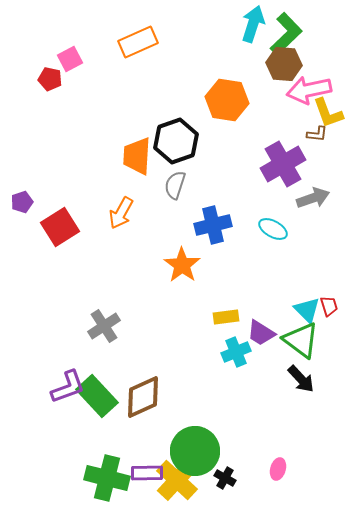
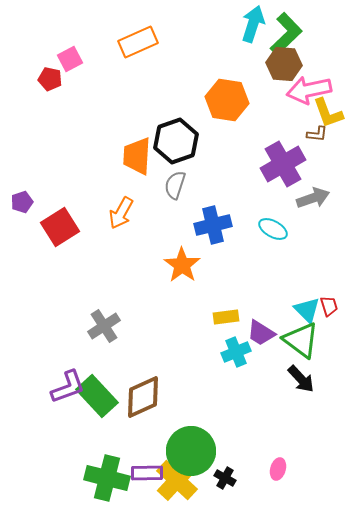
green circle: moved 4 px left
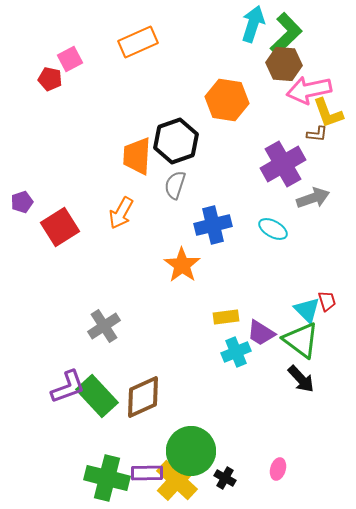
red trapezoid: moved 2 px left, 5 px up
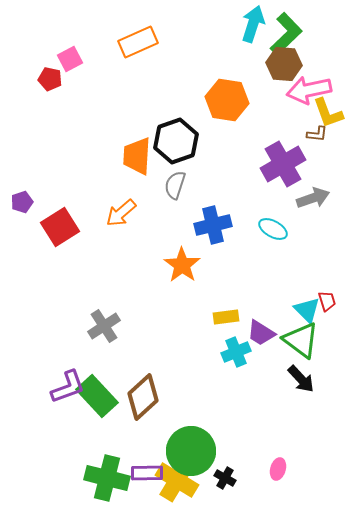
orange arrow: rotated 20 degrees clockwise
brown diamond: rotated 18 degrees counterclockwise
yellow cross: rotated 12 degrees counterclockwise
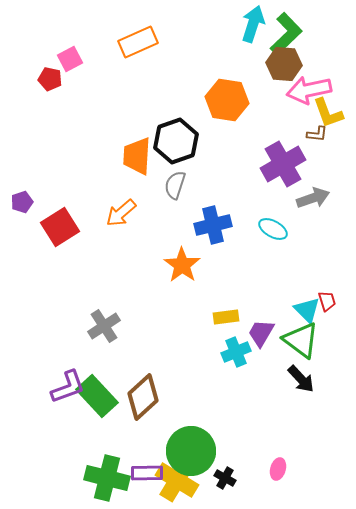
purple trapezoid: rotated 88 degrees clockwise
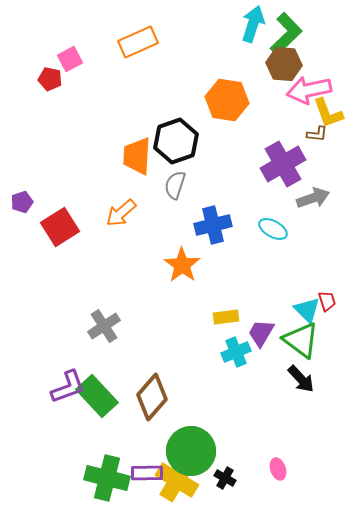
brown diamond: moved 9 px right; rotated 6 degrees counterclockwise
pink ellipse: rotated 35 degrees counterclockwise
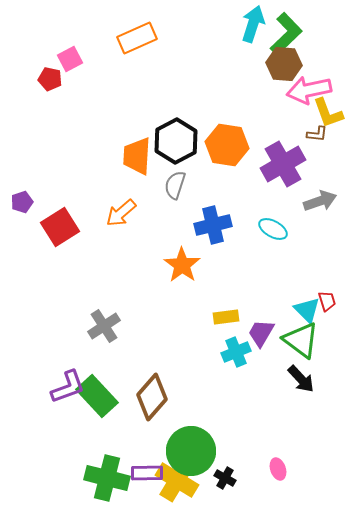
orange rectangle: moved 1 px left, 4 px up
orange hexagon: moved 45 px down
black hexagon: rotated 9 degrees counterclockwise
gray arrow: moved 7 px right, 3 px down
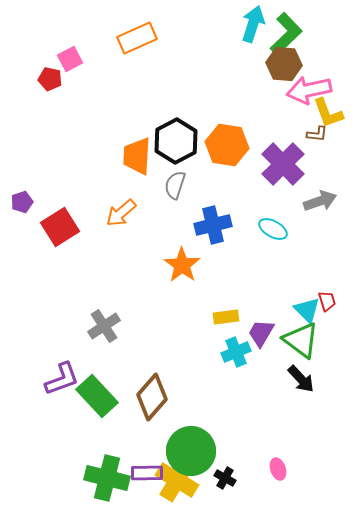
purple cross: rotated 15 degrees counterclockwise
purple L-shape: moved 6 px left, 8 px up
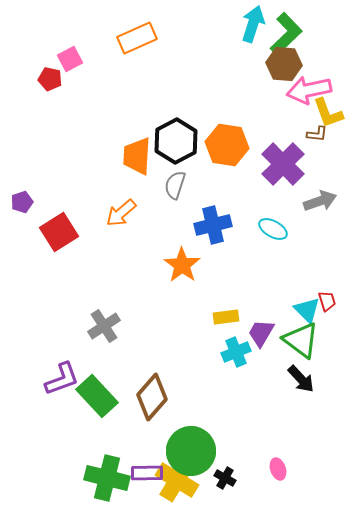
red square: moved 1 px left, 5 px down
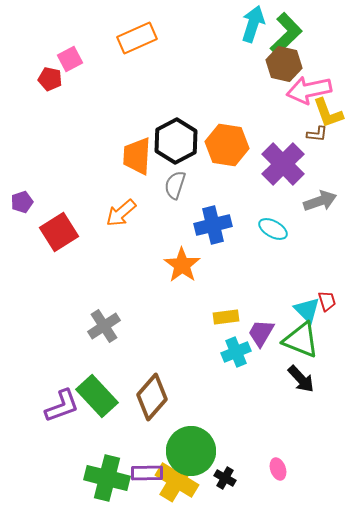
brown hexagon: rotated 8 degrees clockwise
green triangle: rotated 15 degrees counterclockwise
purple L-shape: moved 27 px down
